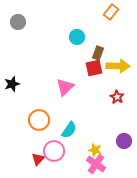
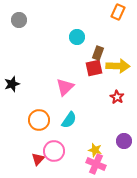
orange rectangle: moved 7 px right; rotated 14 degrees counterclockwise
gray circle: moved 1 px right, 2 px up
cyan semicircle: moved 10 px up
pink cross: rotated 12 degrees counterclockwise
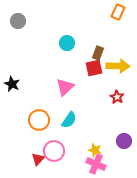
gray circle: moved 1 px left, 1 px down
cyan circle: moved 10 px left, 6 px down
black star: rotated 28 degrees counterclockwise
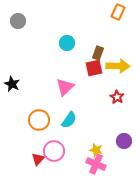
yellow star: moved 1 px right
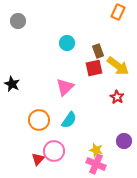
brown rectangle: moved 2 px up; rotated 40 degrees counterclockwise
yellow arrow: rotated 35 degrees clockwise
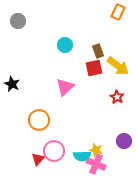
cyan circle: moved 2 px left, 2 px down
cyan semicircle: moved 13 px right, 36 px down; rotated 54 degrees clockwise
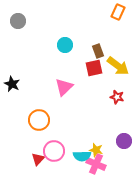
pink triangle: moved 1 px left
red star: rotated 16 degrees counterclockwise
